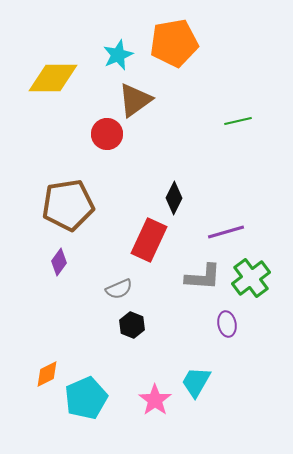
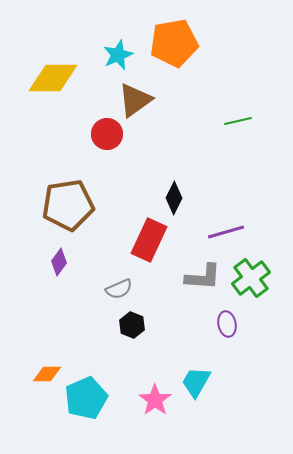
orange diamond: rotated 28 degrees clockwise
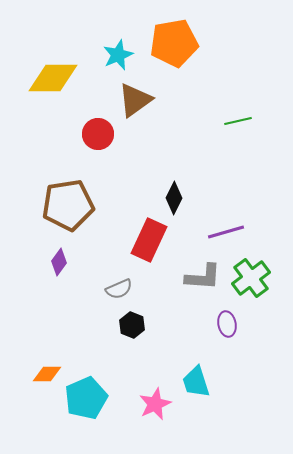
red circle: moved 9 px left
cyan trapezoid: rotated 48 degrees counterclockwise
pink star: moved 4 px down; rotated 12 degrees clockwise
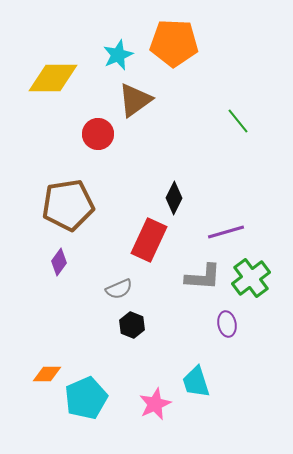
orange pentagon: rotated 12 degrees clockwise
green line: rotated 64 degrees clockwise
